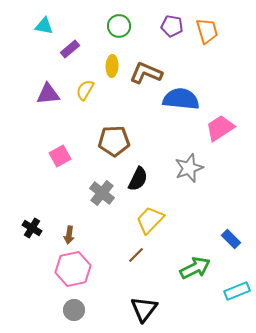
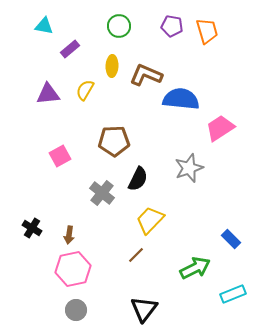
brown L-shape: moved 2 px down
cyan rectangle: moved 4 px left, 3 px down
gray circle: moved 2 px right
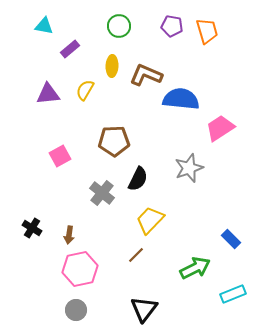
pink hexagon: moved 7 px right
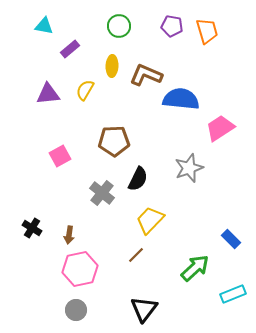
green arrow: rotated 16 degrees counterclockwise
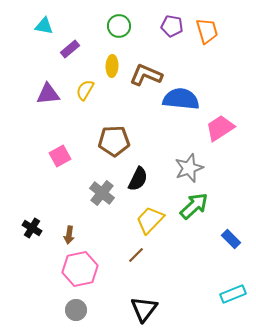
green arrow: moved 1 px left, 62 px up
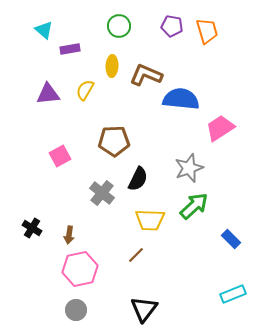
cyan triangle: moved 4 px down; rotated 30 degrees clockwise
purple rectangle: rotated 30 degrees clockwise
yellow trapezoid: rotated 132 degrees counterclockwise
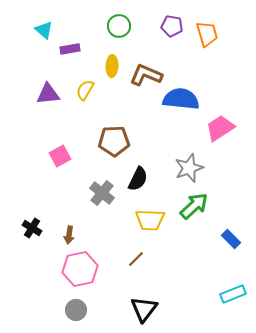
orange trapezoid: moved 3 px down
brown line: moved 4 px down
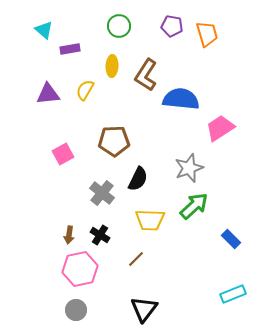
brown L-shape: rotated 80 degrees counterclockwise
pink square: moved 3 px right, 2 px up
black cross: moved 68 px right, 7 px down
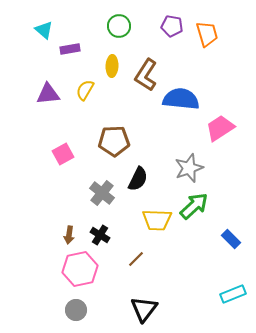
yellow trapezoid: moved 7 px right
